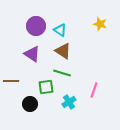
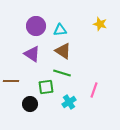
cyan triangle: rotated 40 degrees counterclockwise
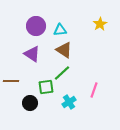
yellow star: rotated 24 degrees clockwise
brown triangle: moved 1 px right, 1 px up
green line: rotated 60 degrees counterclockwise
black circle: moved 1 px up
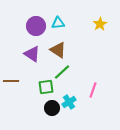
cyan triangle: moved 2 px left, 7 px up
brown triangle: moved 6 px left
green line: moved 1 px up
pink line: moved 1 px left
black circle: moved 22 px right, 5 px down
